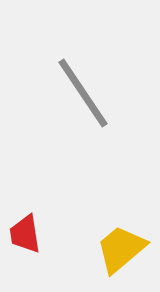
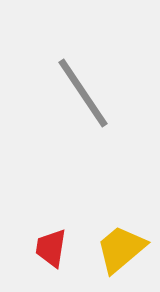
red trapezoid: moved 26 px right, 14 px down; rotated 18 degrees clockwise
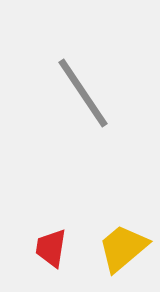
yellow trapezoid: moved 2 px right, 1 px up
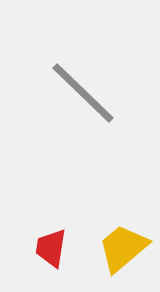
gray line: rotated 12 degrees counterclockwise
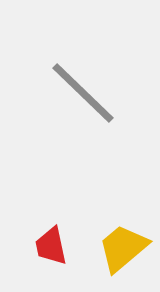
red trapezoid: moved 2 px up; rotated 21 degrees counterclockwise
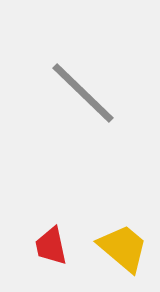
yellow trapezoid: rotated 80 degrees clockwise
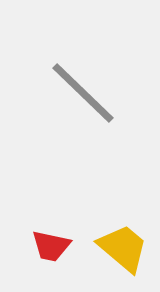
red trapezoid: rotated 66 degrees counterclockwise
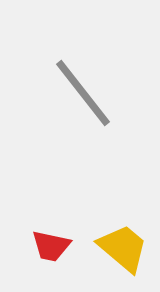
gray line: rotated 8 degrees clockwise
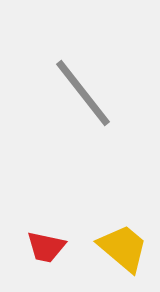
red trapezoid: moved 5 px left, 1 px down
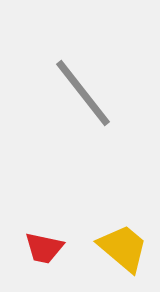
red trapezoid: moved 2 px left, 1 px down
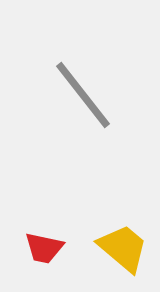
gray line: moved 2 px down
